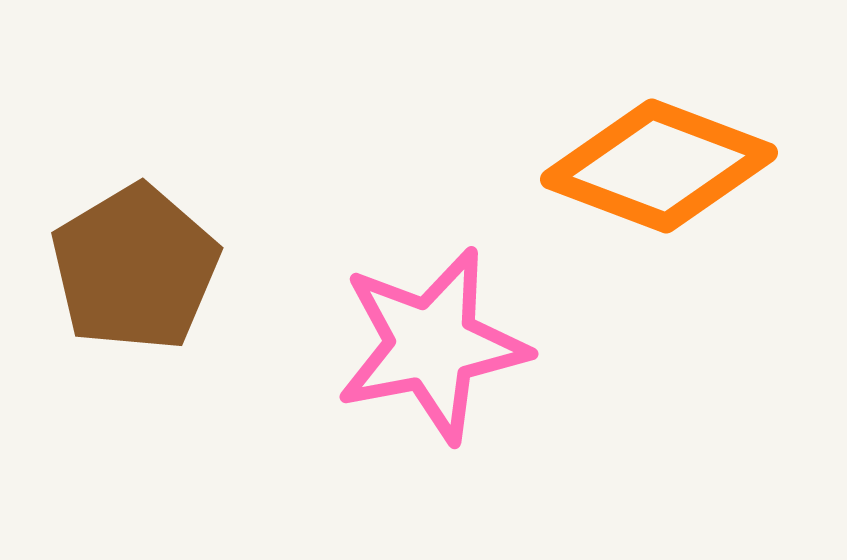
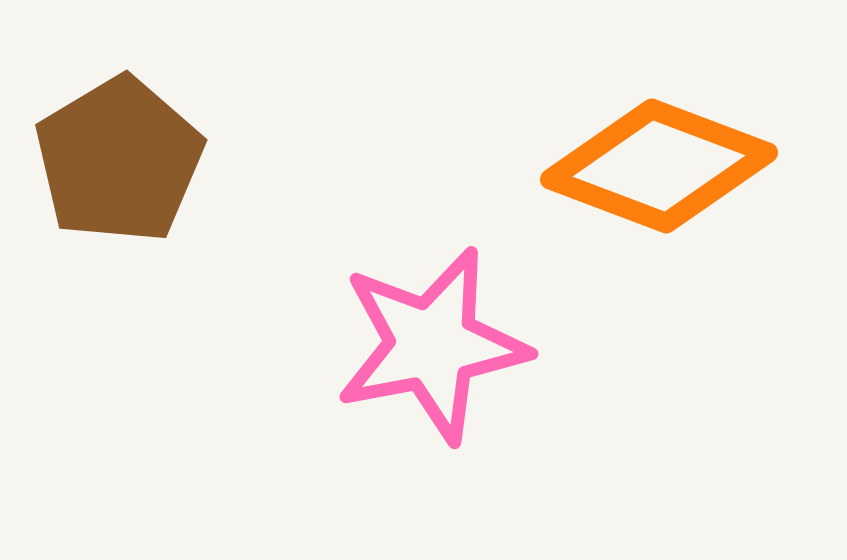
brown pentagon: moved 16 px left, 108 px up
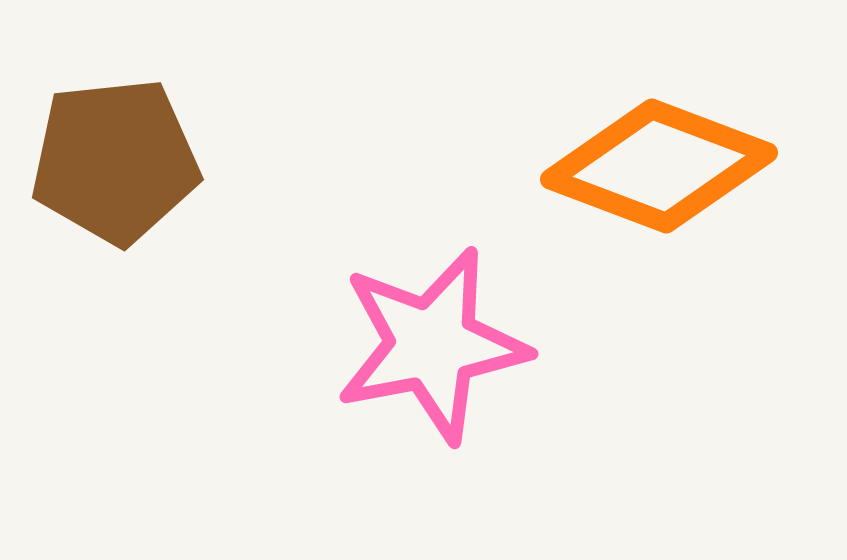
brown pentagon: moved 4 px left, 1 px down; rotated 25 degrees clockwise
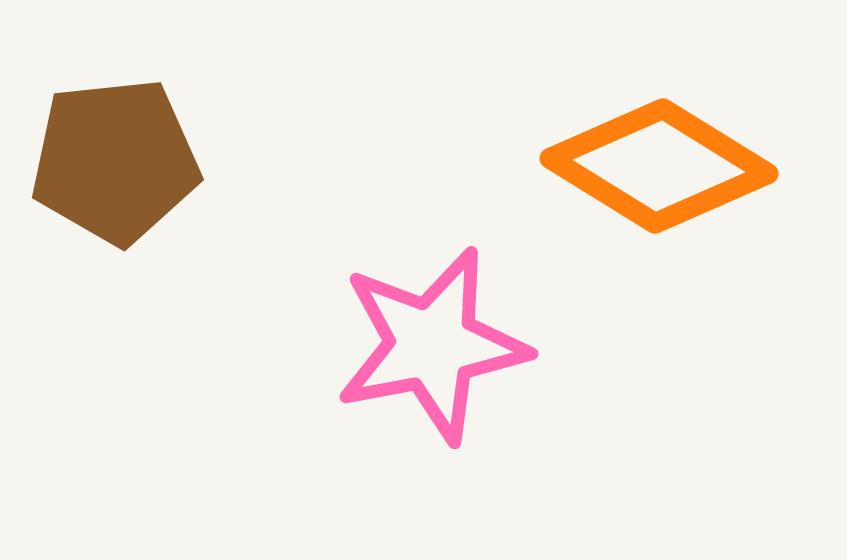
orange diamond: rotated 11 degrees clockwise
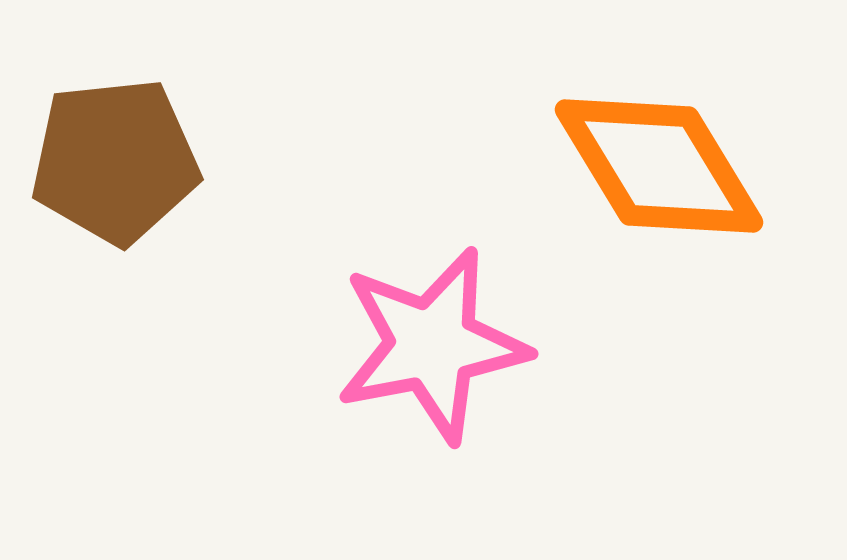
orange diamond: rotated 27 degrees clockwise
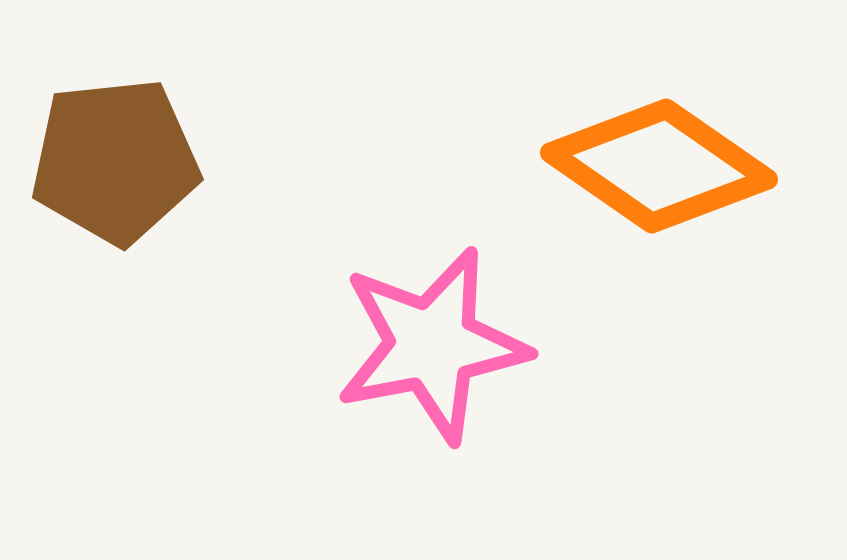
orange diamond: rotated 24 degrees counterclockwise
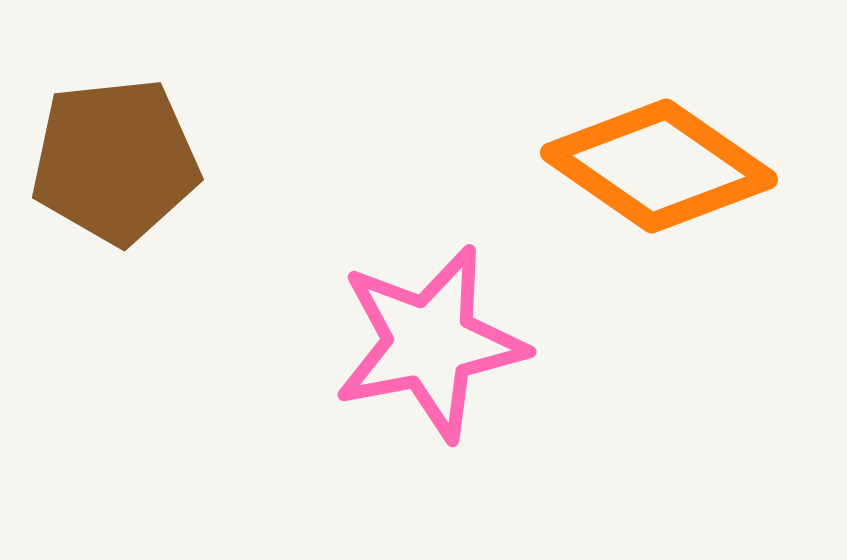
pink star: moved 2 px left, 2 px up
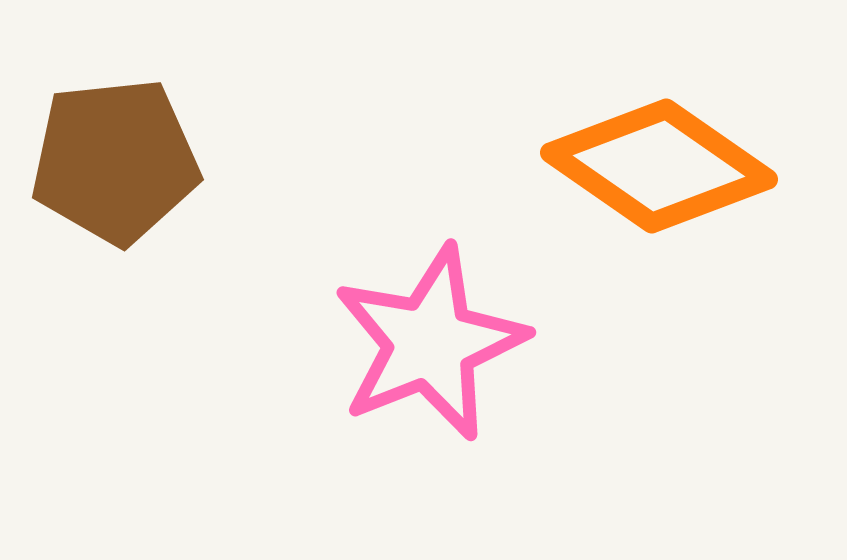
pink star: rotated 11 degrees counterclockwise
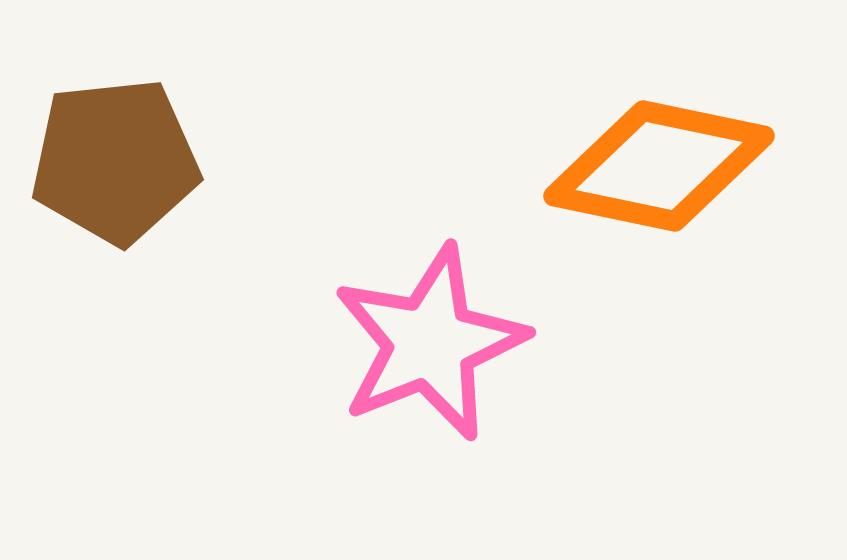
orange diamond: rotated 23 degrees counterclockwise
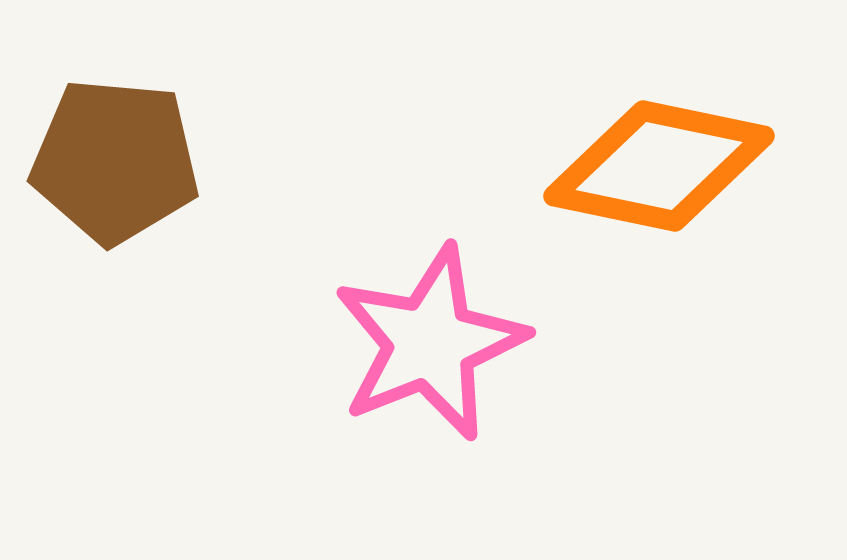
brown pentagon: rotated 11 degrees clockwise
